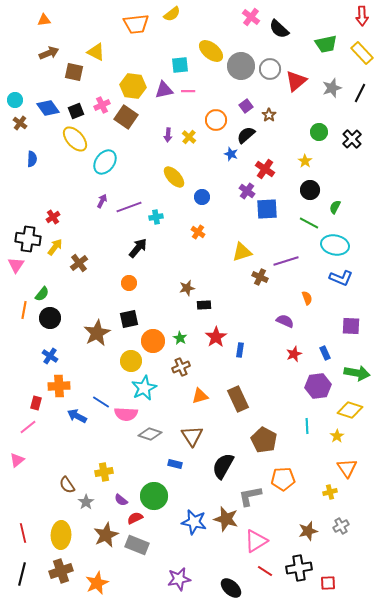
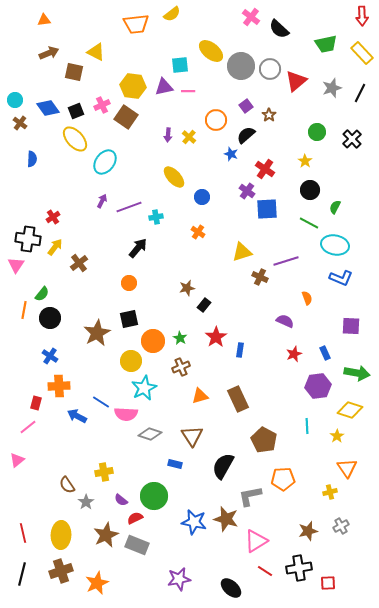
purple triangle at (164, 90): moved 3 px up
green circle at (319, 132): moved 2 px left
black rectangle at (204, 305): rotated 48 degrees counterclockwise
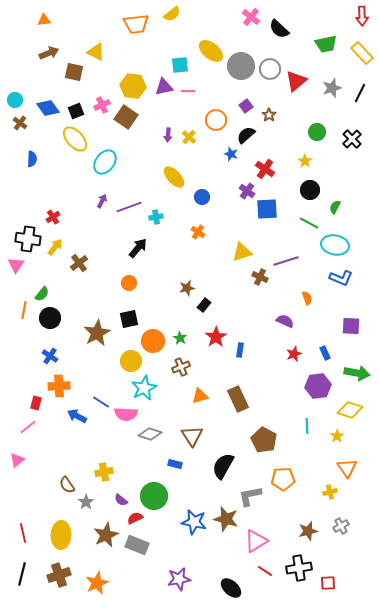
brown cross at (61, 571): moved 2 px left, 4 px down
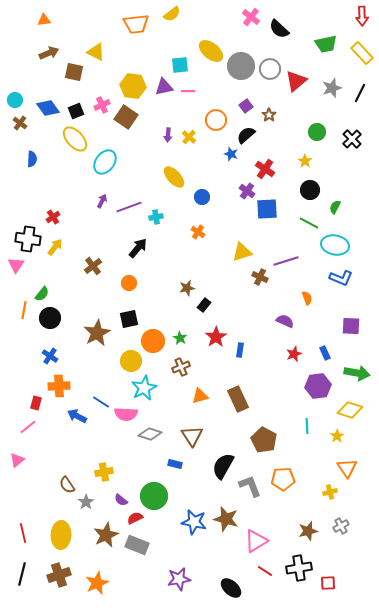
brown cross at (79, 263): moved 14 px right, 3 px down
gray L-shape at (250, 496): moved 10 px up; rotated 80 degrees clockwise
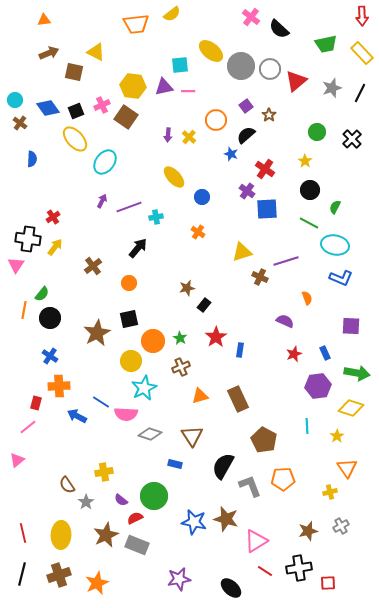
yellow diamond at (350, 410): moved 1 px right, 2 px up
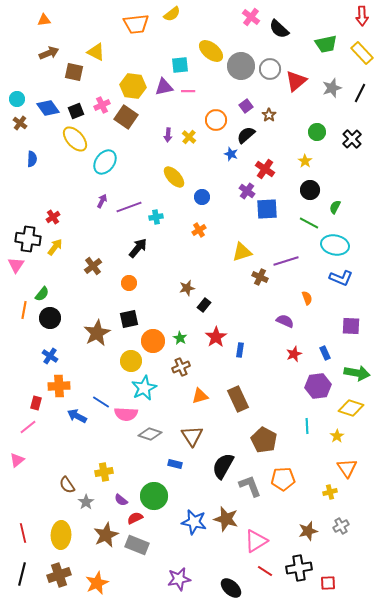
cyan circle at (15, 100): moved 2 px right, 1 px up
orange cross at (198, 232): moved 1 px right, 2 px up; rotated 24 degrees clockwise
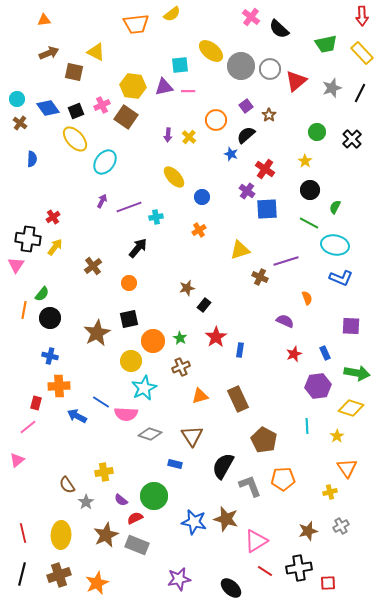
yellow triangle at (242, 252): moved 2 px left, 2 px up
blue cross at (50, 356): rotated 21 degrees counterclockwise
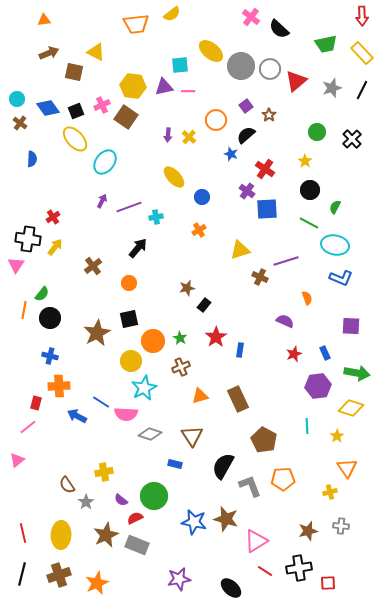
black line at (360, 93): moved 2 px right, 3 px up
gray cross at (341, 526): rotated 35 degrees clockwise
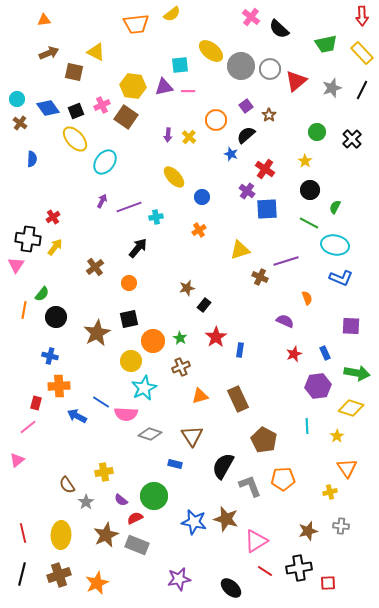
brown cross at (93, 266): moved 2 px right, 1 px down
black circle at (50, 318): moved 6 px right, 1 px up
